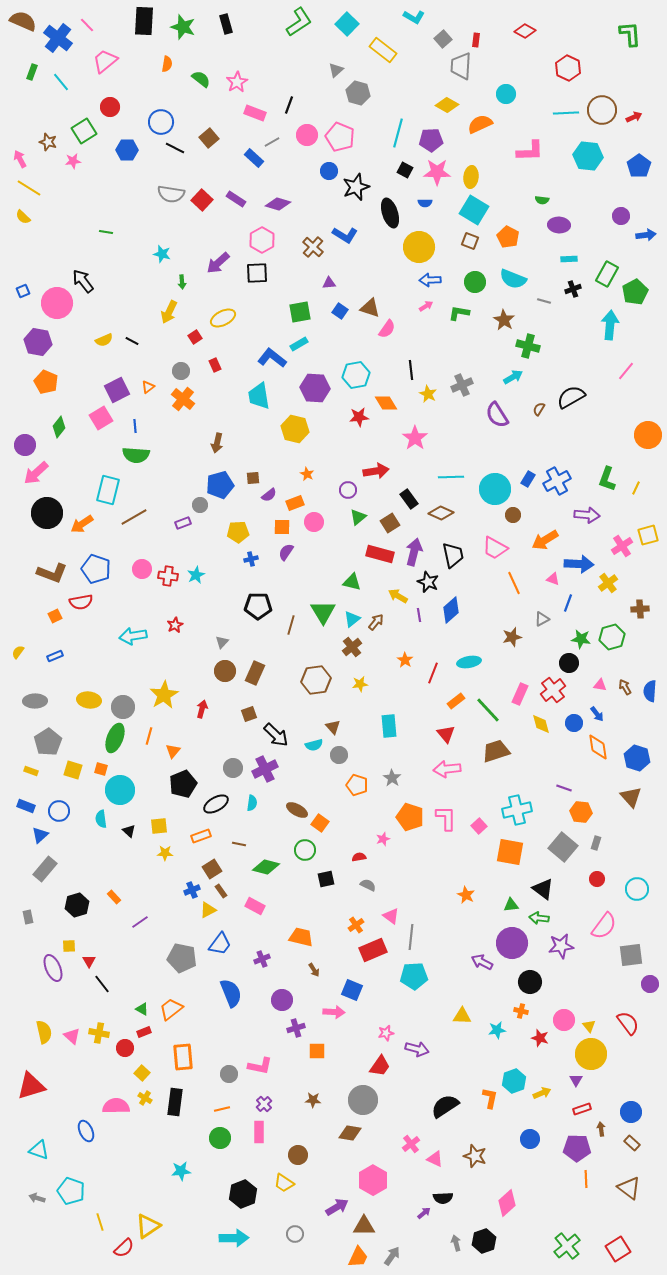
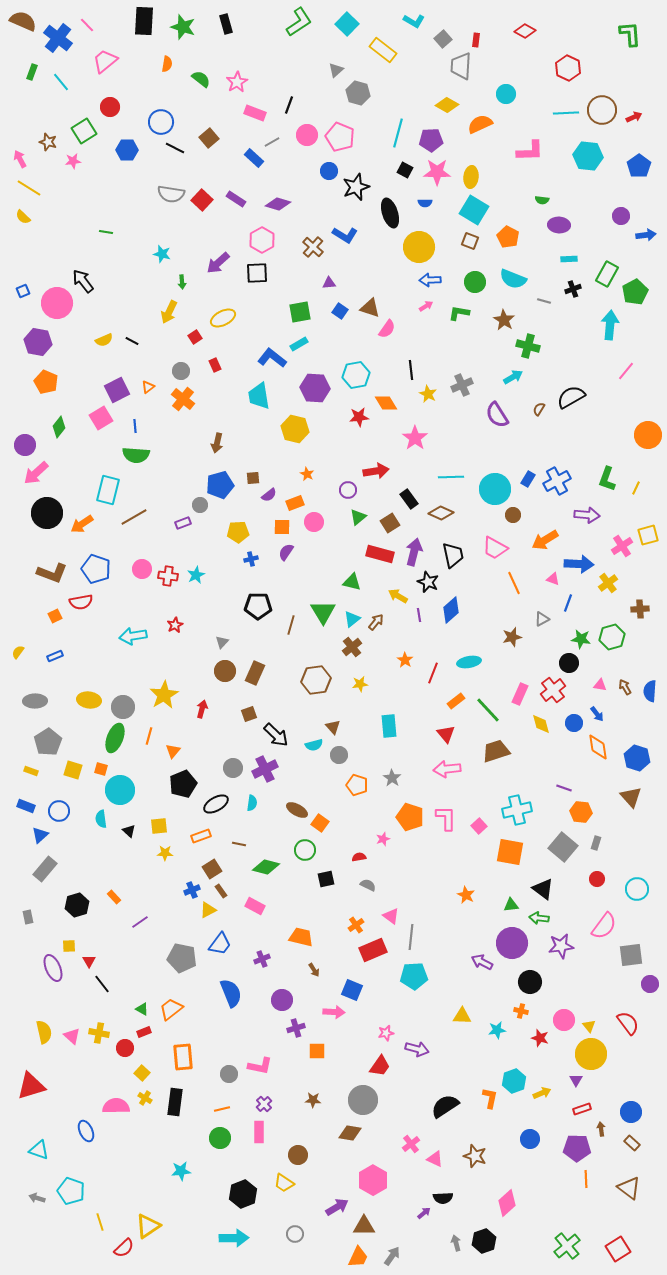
cyan L-shape at (414, 17): moved 4 px down
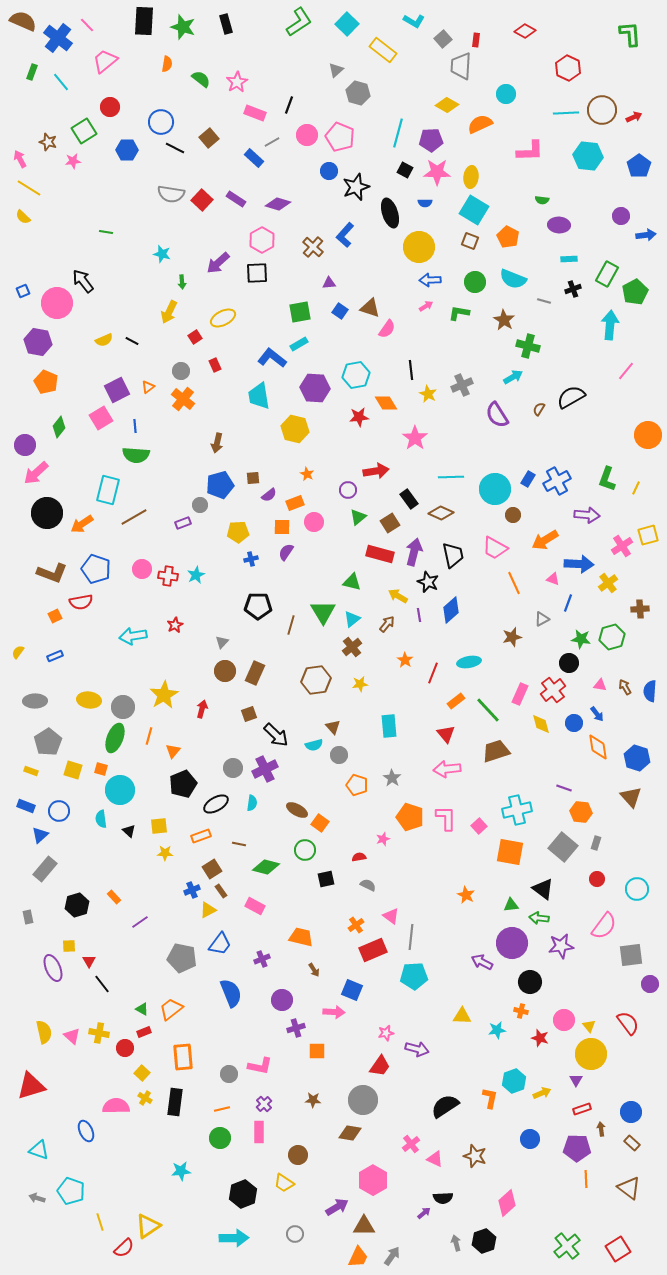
blue L-shape at (345, 235): rotated 100 degrees clockwise
brown arrow at (376, 622): moved 11 px right, 2 px down
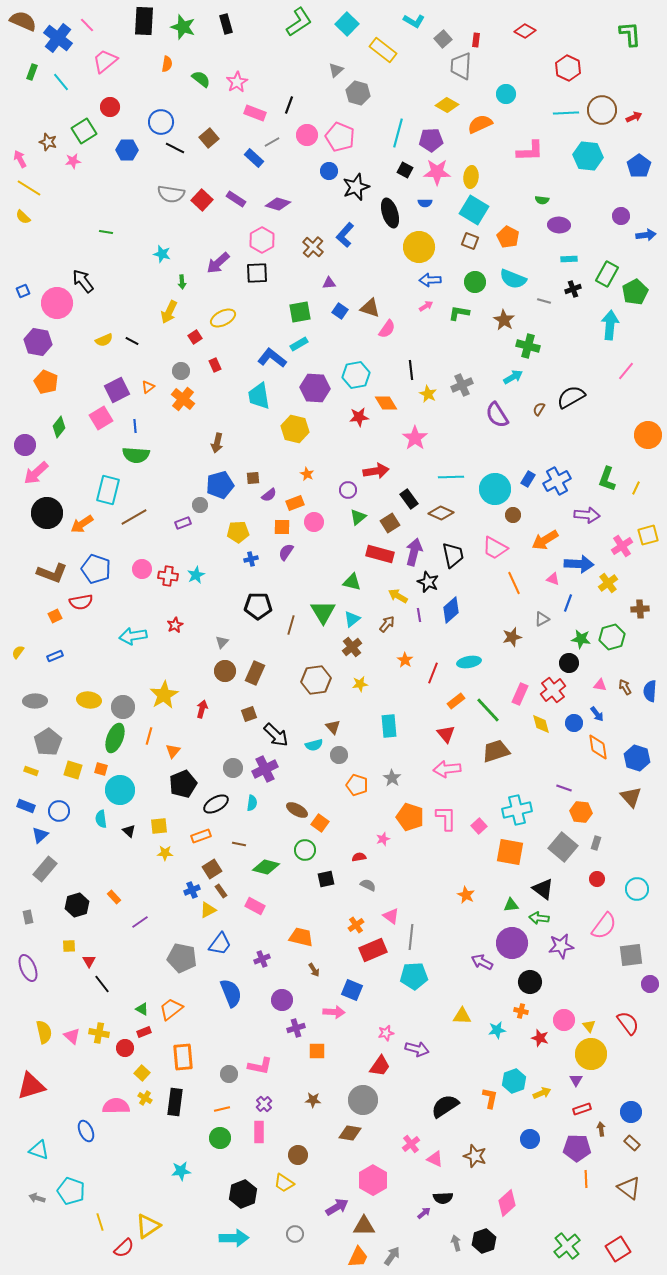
purple ellipse at (53, 968): moved 25 px left
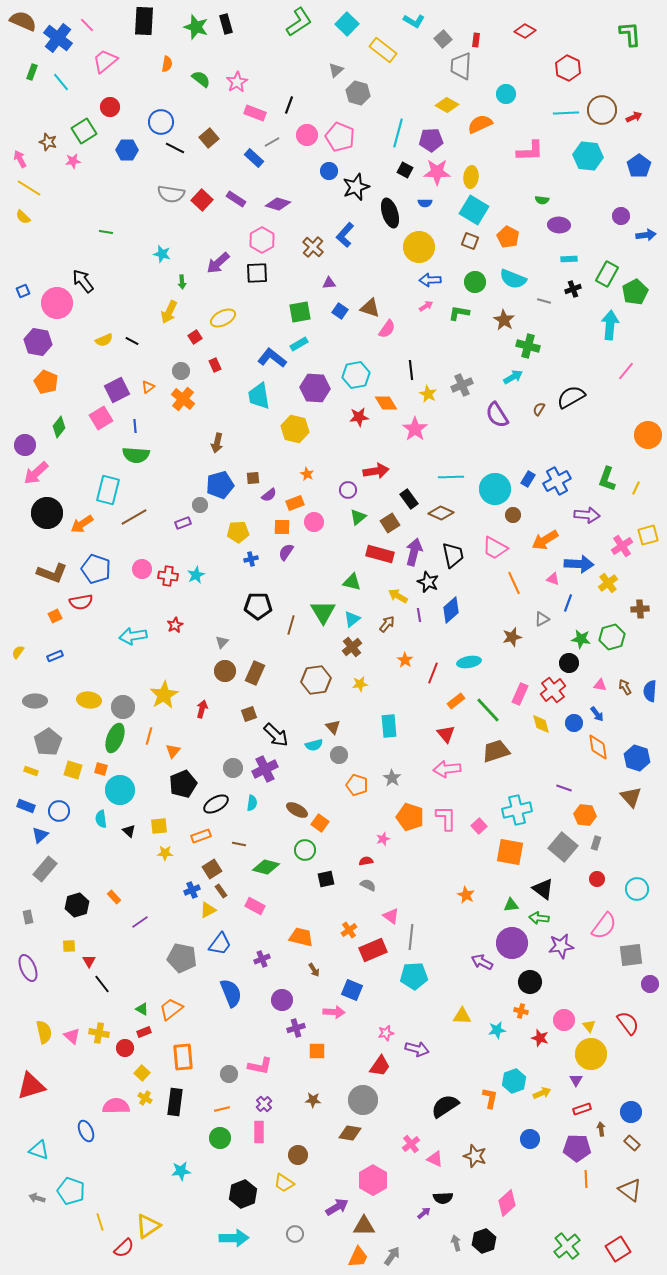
green star at (183, 27): moved 13 px right
pink star at (415, 438): moved 9 px up
orange hexagon at (581, 812): moved 4 px right, 3 px down
red semicircle at (359, 857): moved 7 px right, 4 px down
orange cross at (356, 925): moved 7 px left, 5 px down
brown triangle at (629, 1188): moved 1 px right, 2 px down
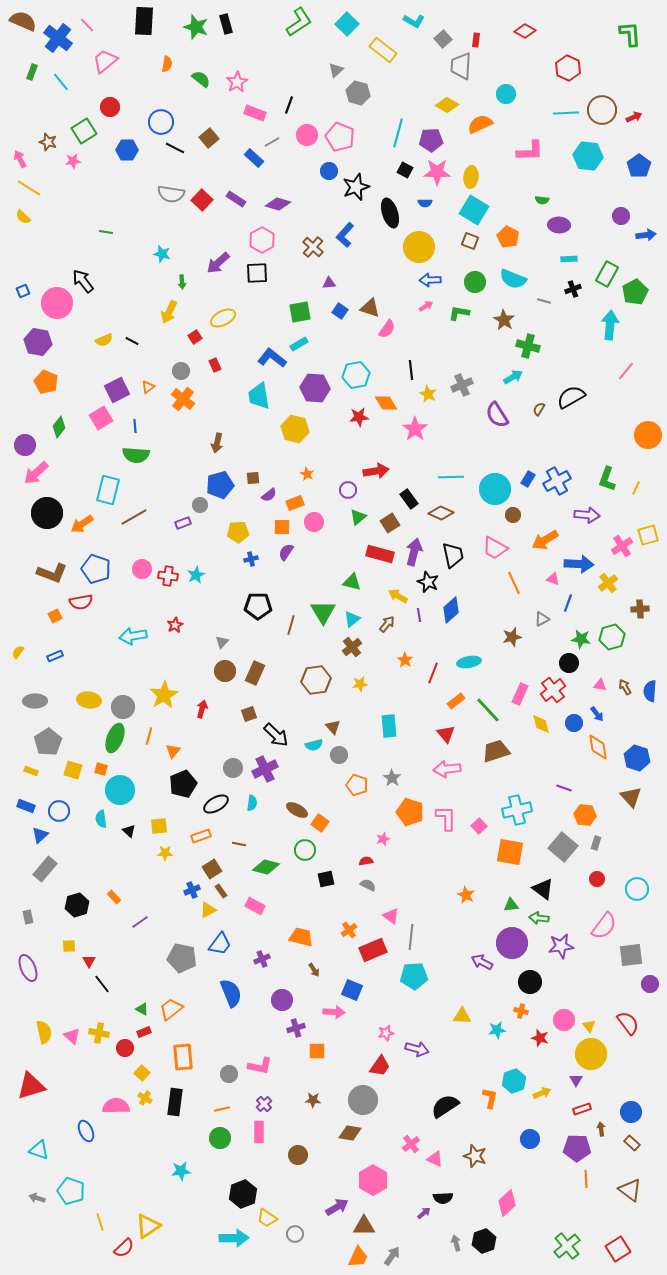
orange pentagon at (410, 817): moved 5 px up
yellow trapezoid at (284, 1183): moved 17 px left, 35 px down
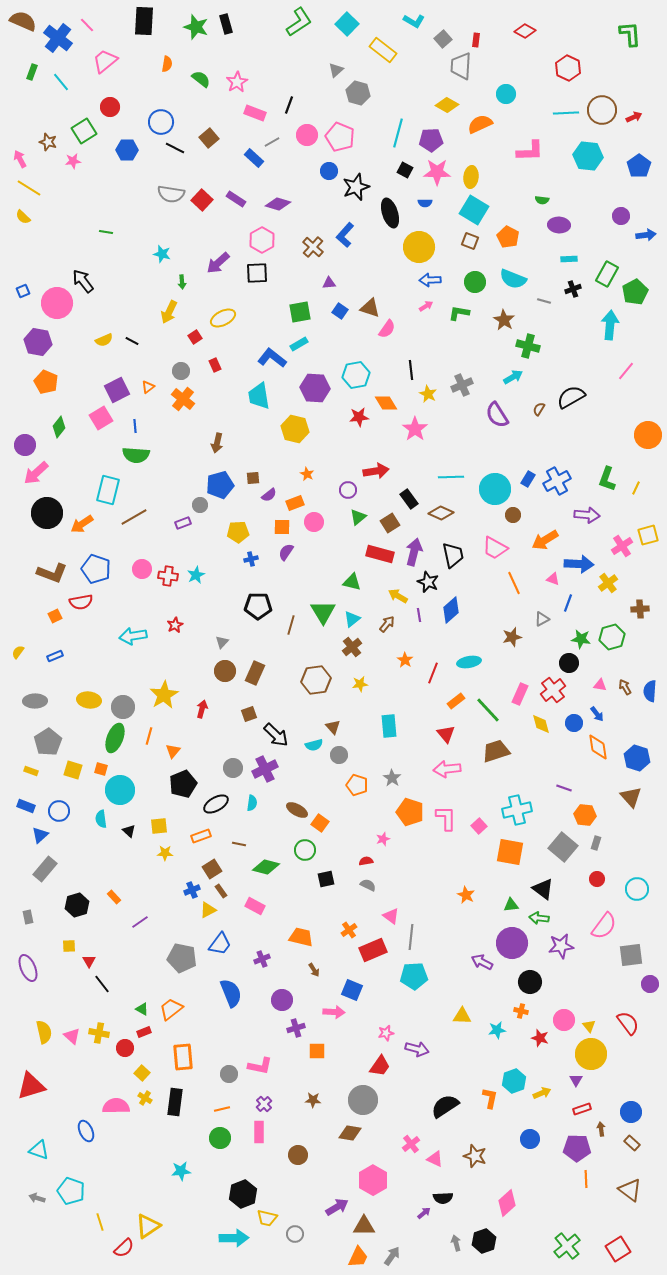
yellow trapezoid at (267, 1218): rotated 20 degrees counterclockwise
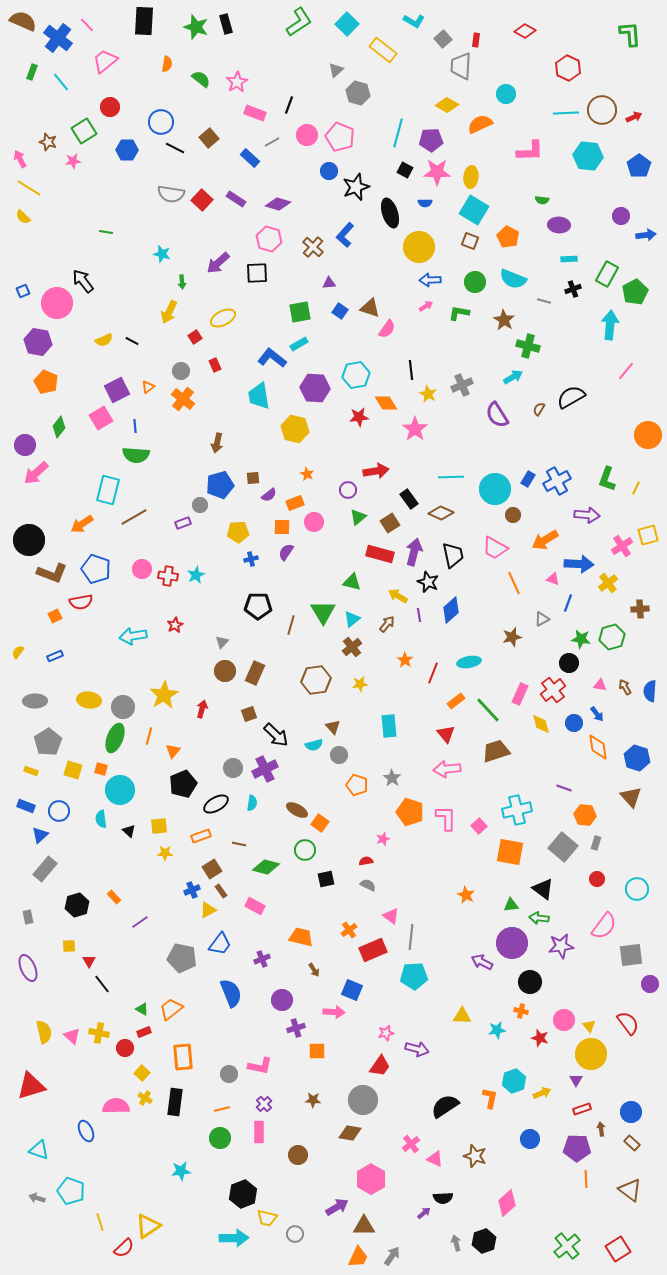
blue rectangle at (254, 158): moved 4 px left
pink hexagon at (262, 240): moved 7 px right, 1 px up; rotated 15 degrees counterclockwise
black circle at (47, 513): moved 18 px left, 27 px down
pink hexagon at (373, 1180): moved 2 px left, 1 px up
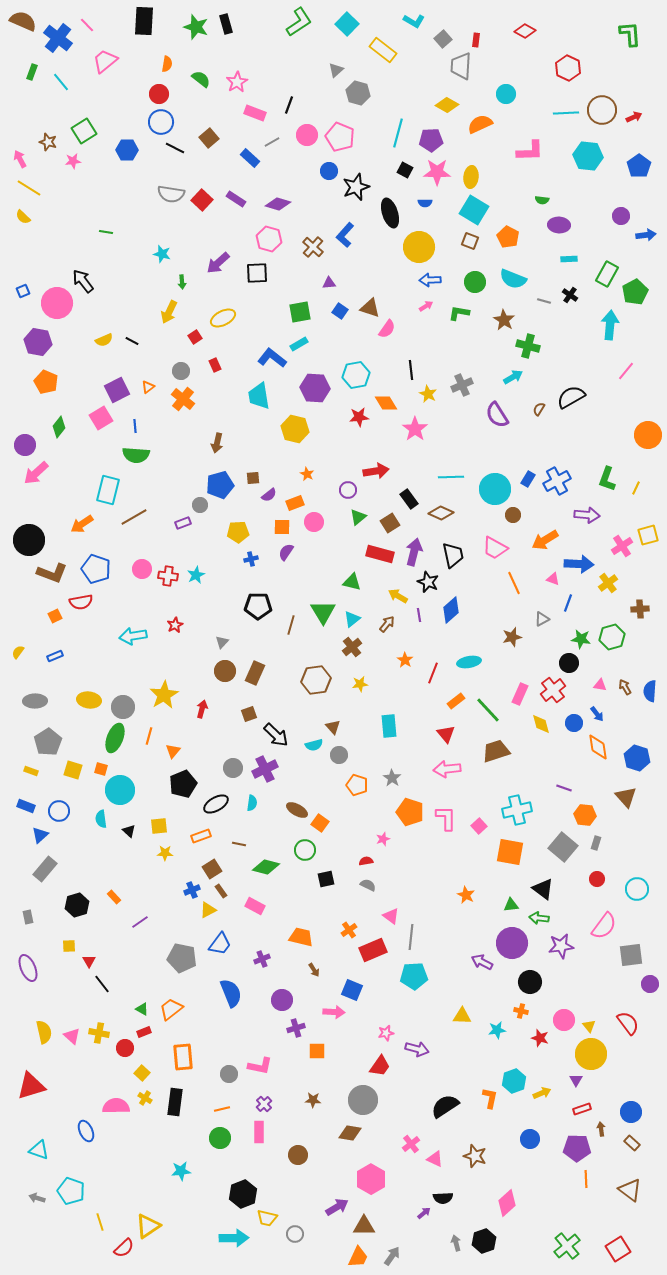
red circle at (110, 107): moved 49 px right, 13 px up
black cross at (573, 289): moved 3 px left, 6 px down; rotated 35 degrees counterclockwise
brown triangle at (631, 797): moved 5 px left
